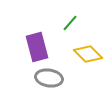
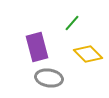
green line: moved 2 px right
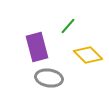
green line: moved 4 px left, 3 px down
yellow diamond: moved 1 px down
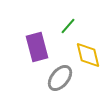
yellow diamond: rotated 32 degrees clockwise
gray ellipse: moved 11 px right; rotated 60 degrees counterclockwise
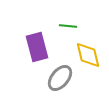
green line: rotated 54 degrees clockwise
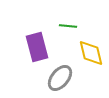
yellow diamond: moved 3 px right, 2 px up
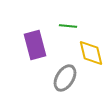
purple rectangle: moved 2 px left, 2 px up
gray ellipse: moved 5 px right; rotated 8 degrees counterclockwise
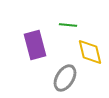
green line: moved 1 px up
yellow diamond: moved 1 px left, 1 px up
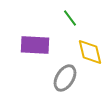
green line: moved 2 px right, 7 px up; rotated 48 degrees clockwise
purple rectangle: rotated 72 degrees counterclockwise
